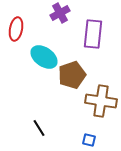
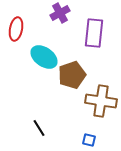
purple rectangle: moved 1 px right, 1 px up
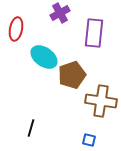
black line: moved 8 px left; rotated 48 degrees clockwise
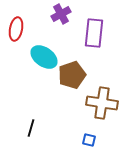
purple cross: moved 1 px right, 1 px down
brown cross: moved 1 px right, 2 px down
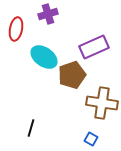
purple cross: moved 13 px left; rotated 12 degrees clockwise
purple rectangle: moved 14 px down; rotated 60 degrees clockwise
blue square: moved 2 px right, 1 px up; rotated 16 degrees clockwise
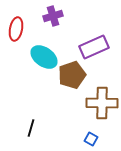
purple cross: moved 5 px right, 2 px down
brown cross: rotated 8 degrees counterclockwise
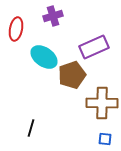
blue square: moved 14 px right; rotated 24 degrees counterclockwise
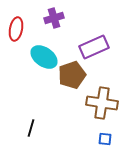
purple cross: moved 1 px right, 2 px down
brown cross: rotated 8 degrees clockwise
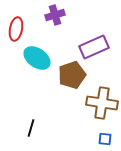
purple cross: moved 1 px right, 3 px up
cyan ellipse: moved 7 px left, 1 px down
